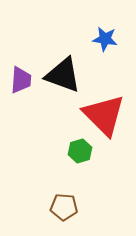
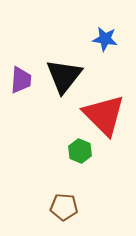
black triangle: moved 1 px right, 1 px down; rotated 48 degrees clockwise
green hexagon: rotated 20 degrees counterclockwise
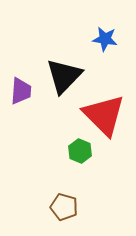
black triangle: rotated 6 degrees clockwise
purple trapezoid: moved 11 px down
brown pentagon: rotated 12 degrees clockwise
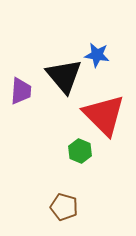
blue star: moved 8 px left, 16 px down
black triangle: rotated 24 degrees counterclockwise
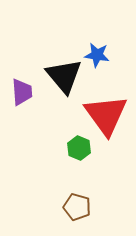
purple trapezoid: moved 1 px right, 1 px down; rotated 8 degrees counterclockwise
red triangle: moved 2 px right; rotated 9 degrees clockwise
green hexagon: moved 1 px left, 3 px up
brown pentagon: moved 13 px right
